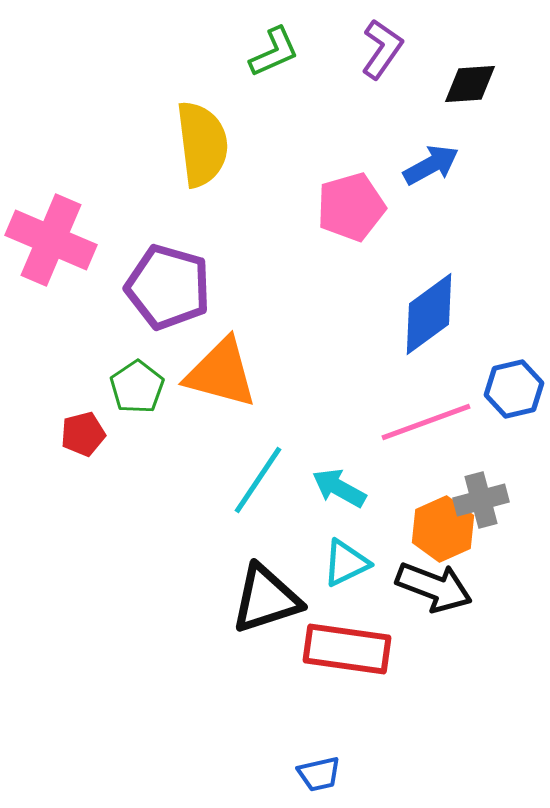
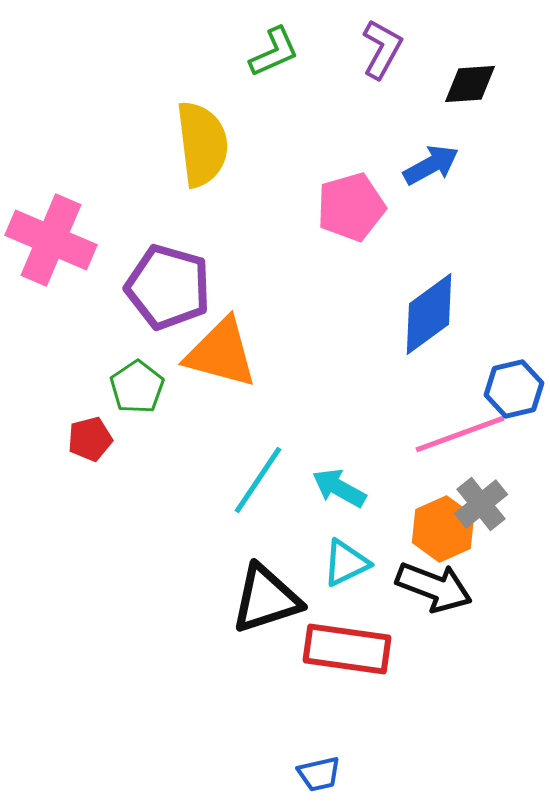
purple L-shape: rotated 6 degrees counterclockwise
orange triangle: moved 20 px up
pink line: moved 34 px right, 12 px down
red pentagon: moved 7 px right, 5 px down
gray cross: moved 4 px down; rotated 24 degrees counterclockwise
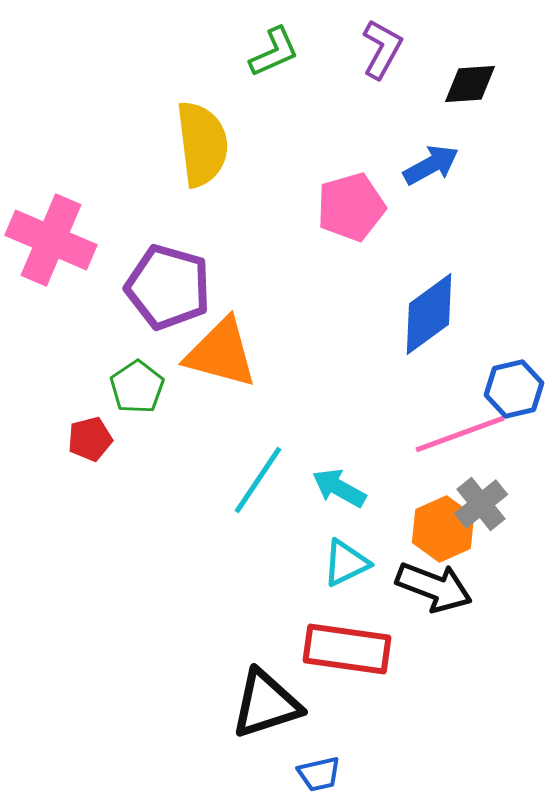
black triangle: moved 105 px down
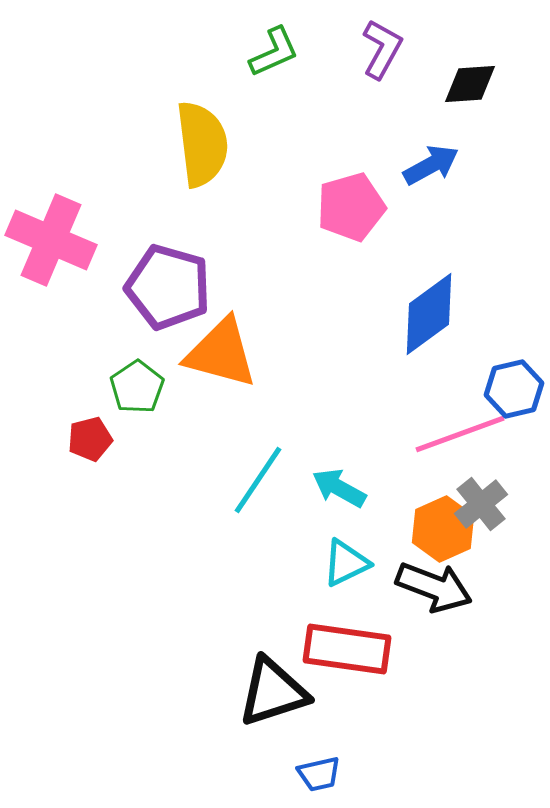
black triangle: moved 7 px right, 12 px up
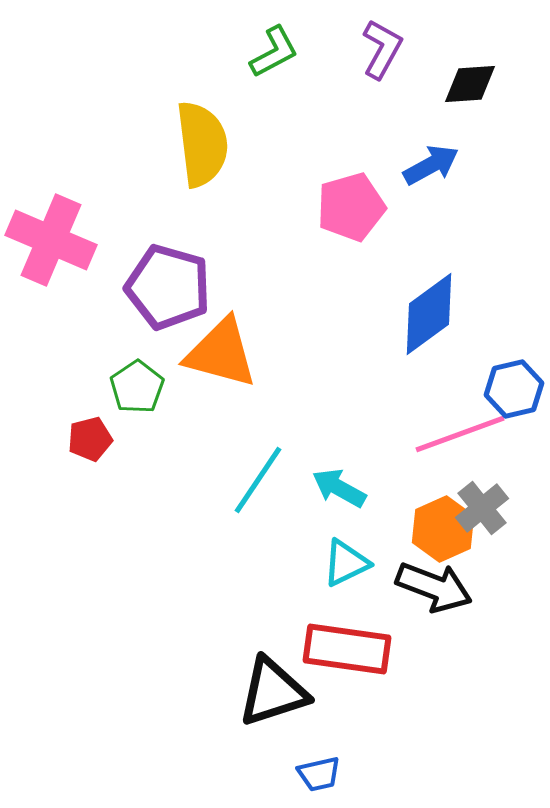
green L-shape: rotated 4 degrees counterclockwise
gray cross: moved 1 px right, 4 px down
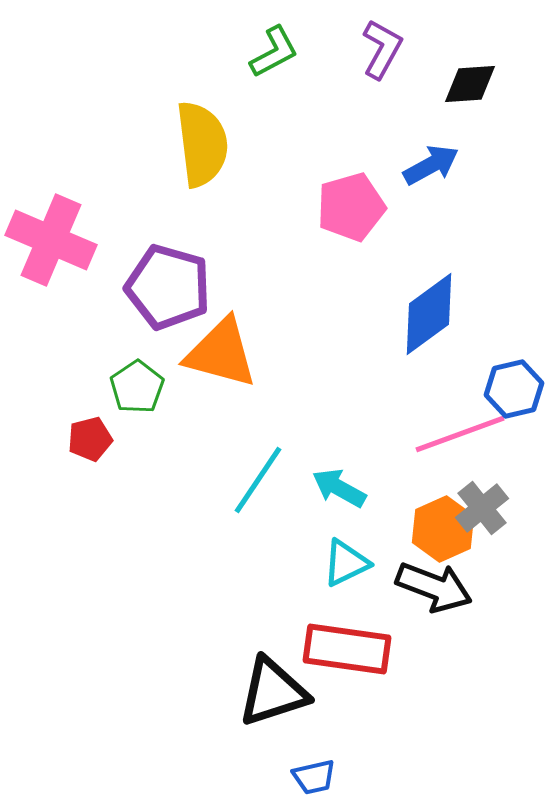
blue trapezoid: moved 5 px left, 3 px down
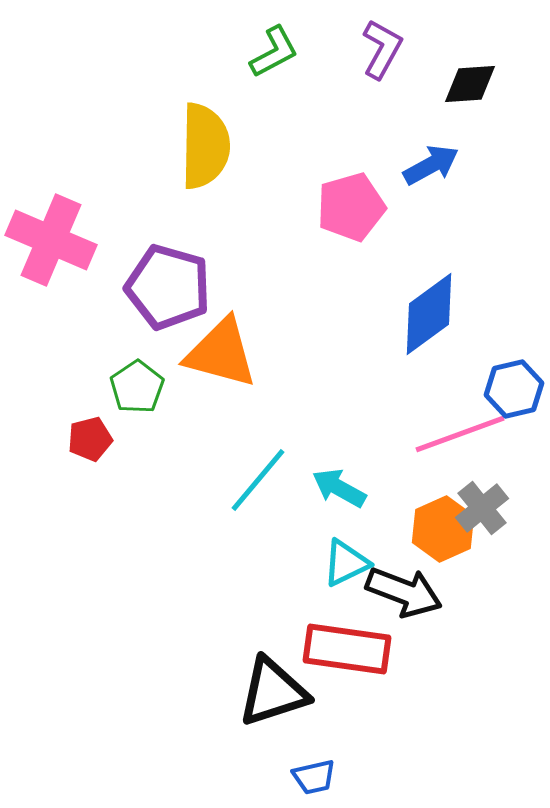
yellow semicircle: moved 3 px right, 2 px down; rotated 8 degrees clockwise
cyan line: rotated 6 degrees clockwise
black arrow: moved 30 px left, 5 px down
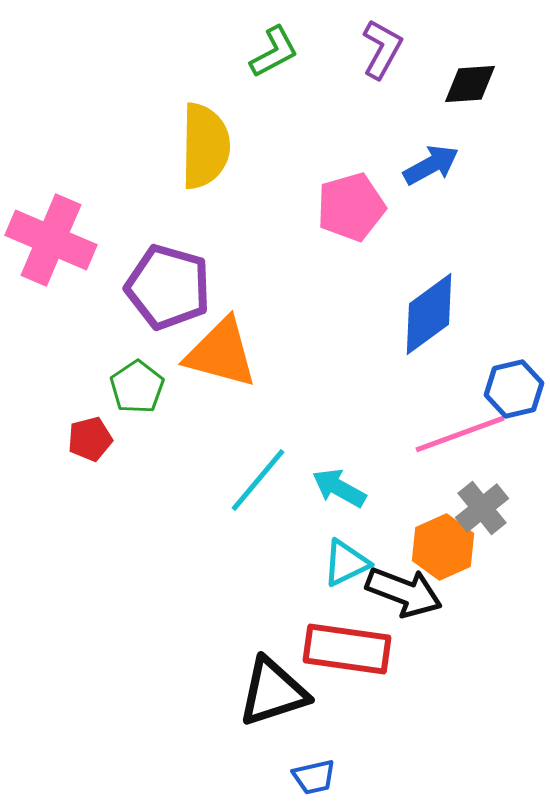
orange hexagon: moved 18 px down
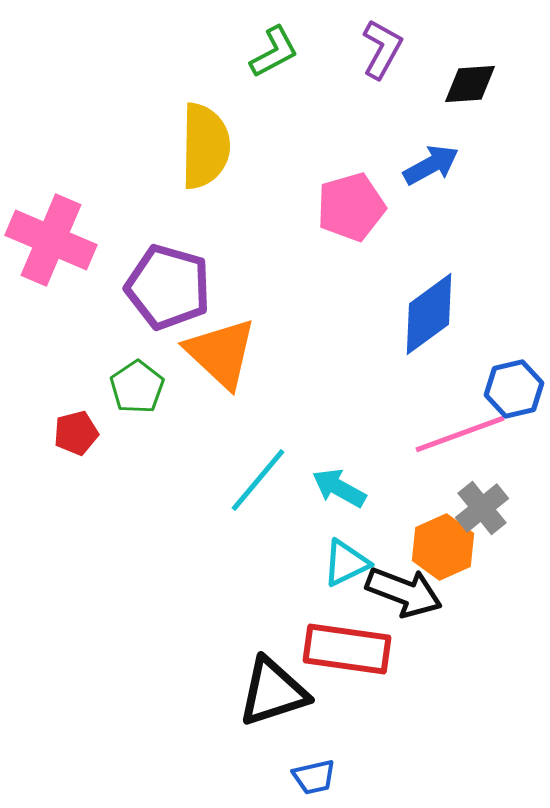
orange triangle: rotated 28 degrees clockwise
red pentagon: moved 14 px left, 6 px up
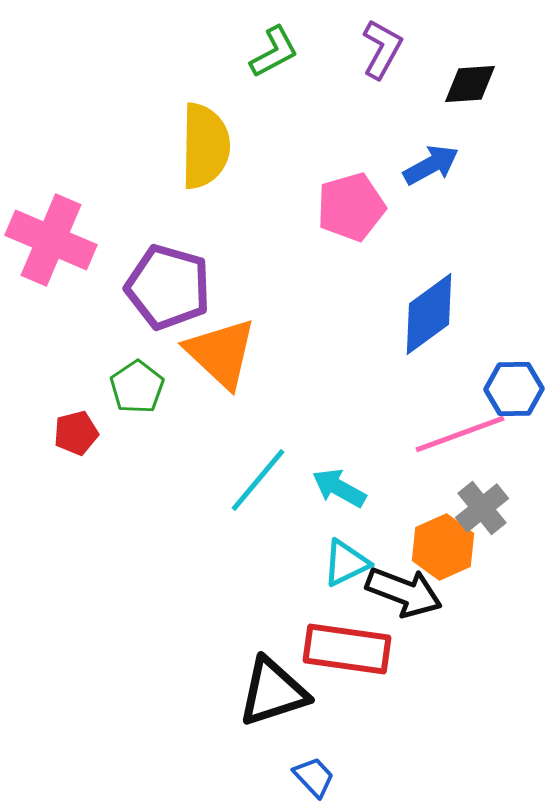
blue hexagon: rotated 12 degrees clockwise
blue trapezoid: rotated 120 degrees counterclockwise
